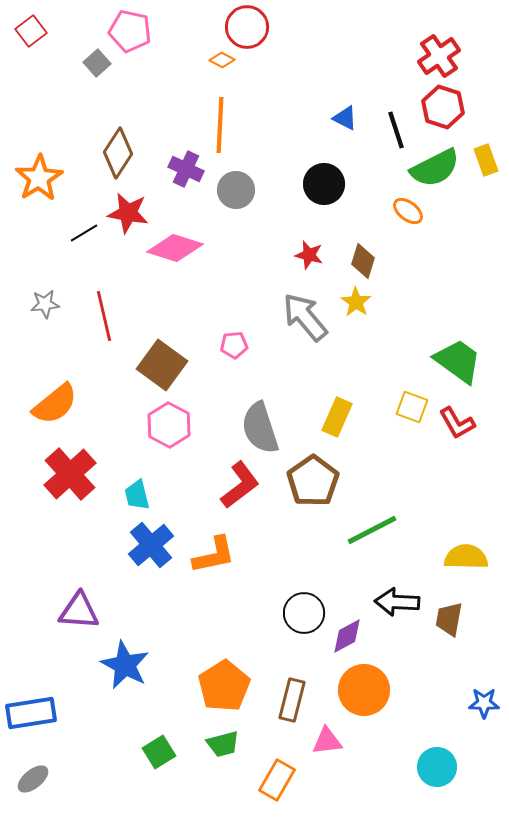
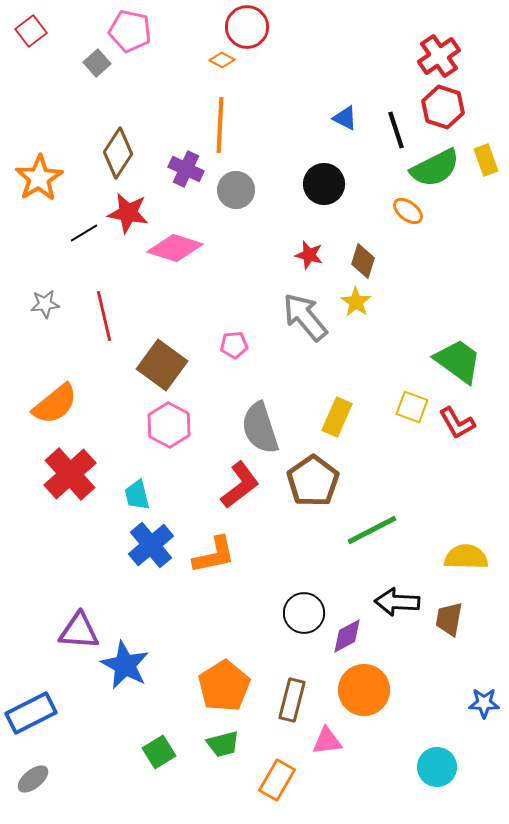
purple triangle at (79, 611): moved 20 px down
blue rectangle at (31, 713): rotated 18 degrees counterclockwise
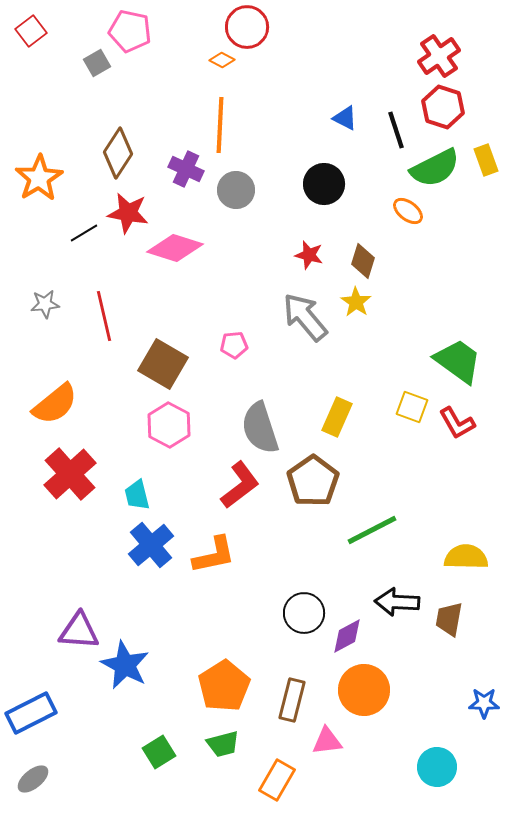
gray square at (97, 63): rotated 12 degrees clockwise
brown square at (162, 365): moved 1 px right, 1 px up; rotated 6 degrees counterclockwise
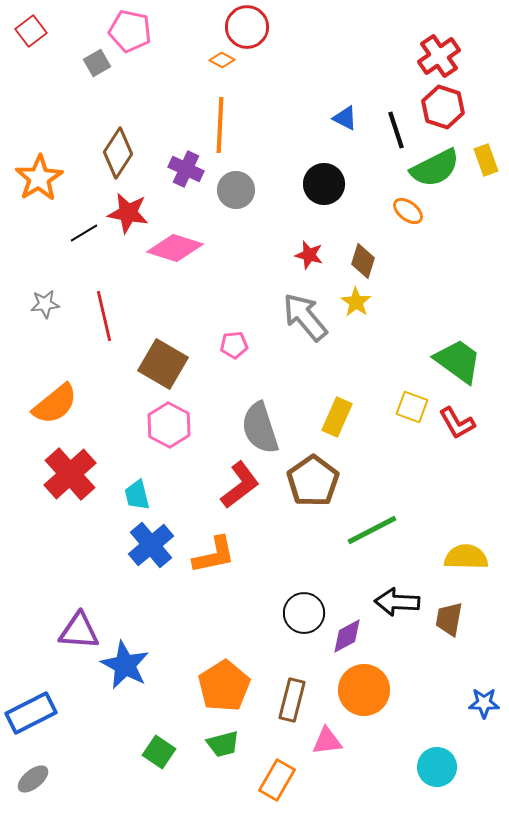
green square at (159, 752): rotated 24 degrees counterclockwise
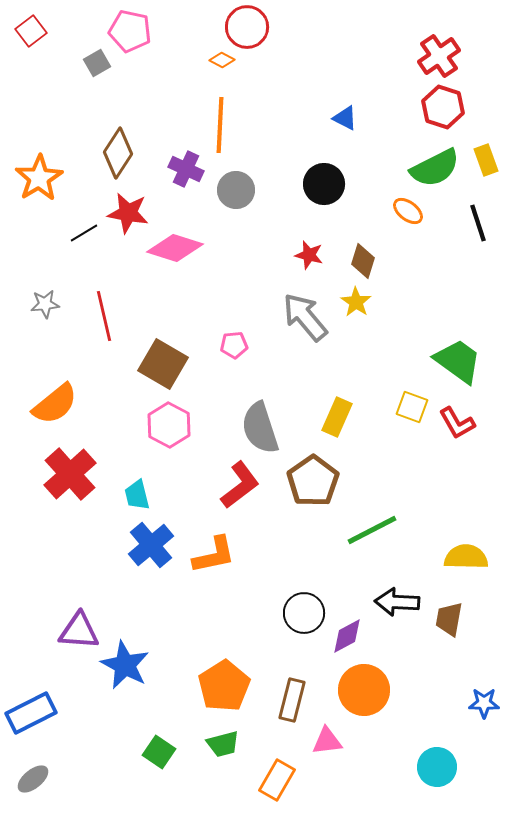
black line at (396, 130): moved 82 px right, 93 px down
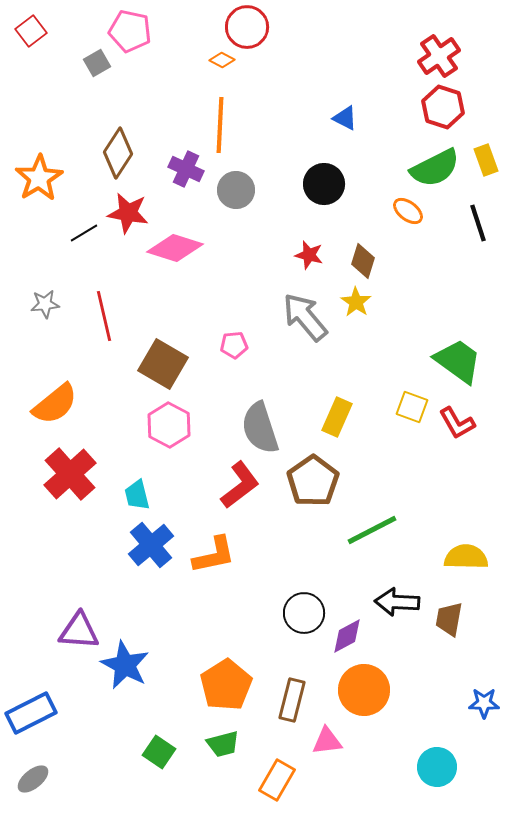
orange pentagon at (224, 686): moved 2 px right, 1 px up
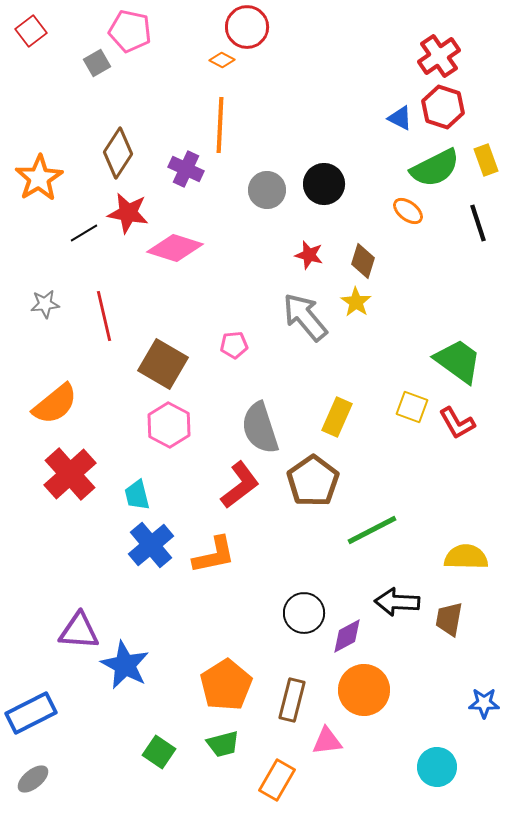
blue triangle at (345, 118): moved 55 px right
gray circle at (236, 190): moved 31 px right
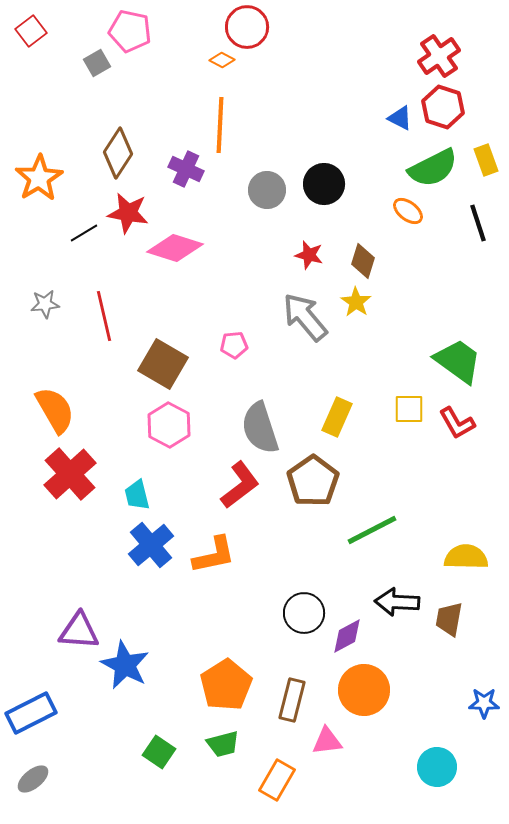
green semicircle at (435, 168): moved 2 px left
orange semicircle at (55, 404): moved 6 px down; rotated 81 degrees counterclockwise
yellow square at (412, 407): moved 3 px left, 2 px down; rotated 20 degrees counterclockwise
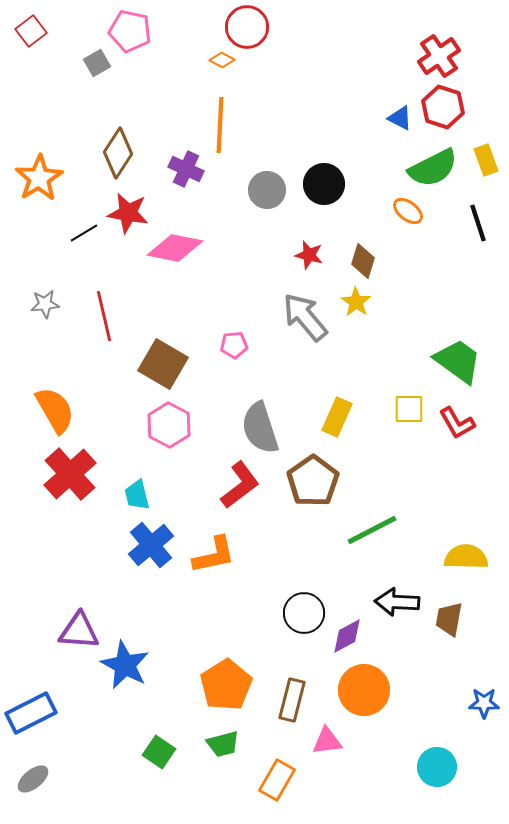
pink diamond at (175, 248): rotated 6 degrees counterclockwise
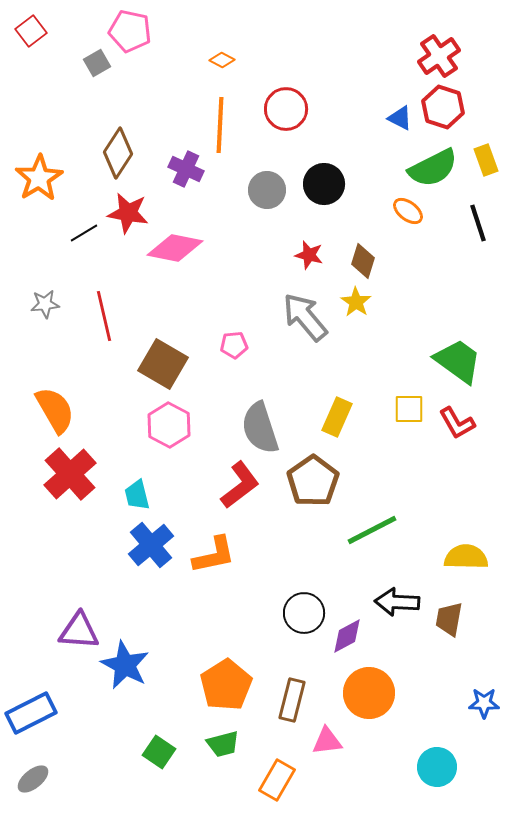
red circle at (247, 27): moved 39 px right, 82 px down
orange circle at (364, 690): moved 5 px right, 3 px down
